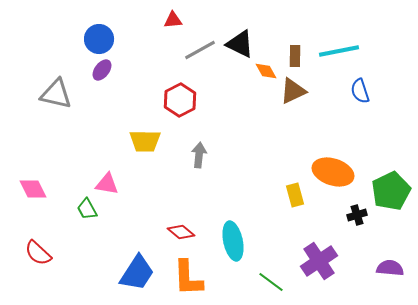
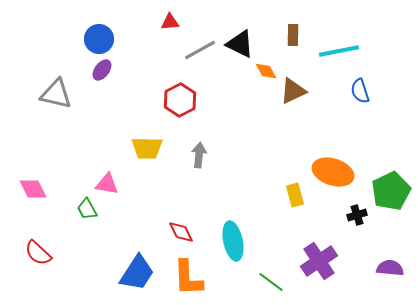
red triangle: moved 3 px left, 2 px down
brown rectangle: moved 2 px left, 21 px up
yellow trapezoid: moved 2 px right, 7 px down
red diamond: rotated 24 degrees clockwise
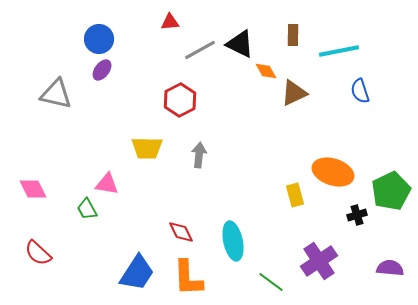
brown triangle: moved 1 px right, 2 px down
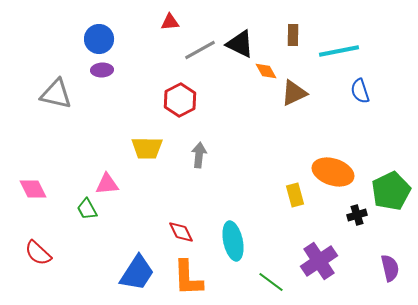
purple ellipse: rotated 50 degrees clockwise
pink triangle: rotated 15 degrees counterclockwise
purple semicircle: rotated 72 degrees clockwise
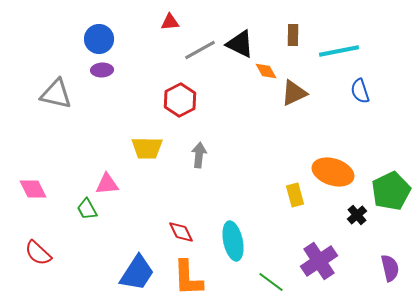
black cross: rotated 24 degrees counterclockwise
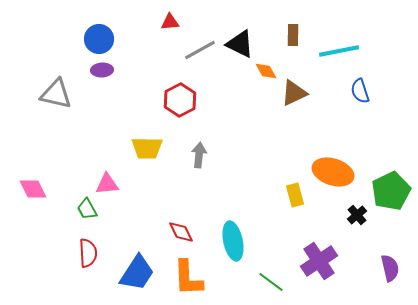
red semicircle: moved 50 px right; rotated 136 degrees counterclockwise
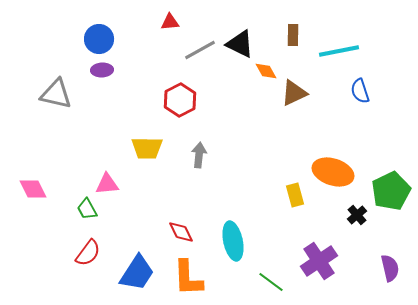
red semicircle: rotated 40 degrees clockwise
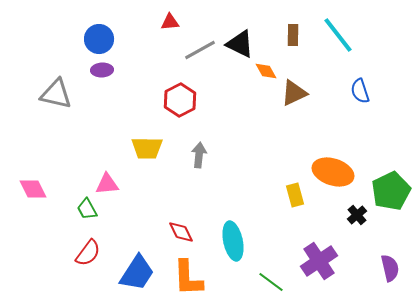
cyan line: moved 1 px left, 16 px up; rotated 63 degrees clockwise
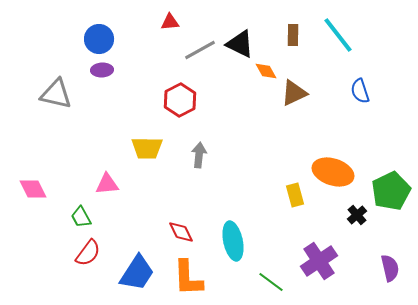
green trapezoid: moved 6 px left, 8 px down
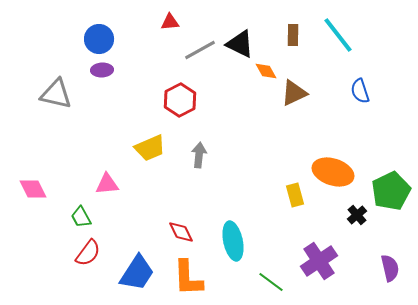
yellow trapezoid: moved 3 px right; rotated 24 degrees counterclockwise
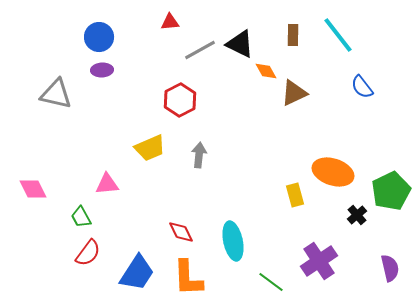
blue circle: moved 2 px up
blue semicircle: moved 2 px right, 4 px up; rotated 20 degrees counterclockwise
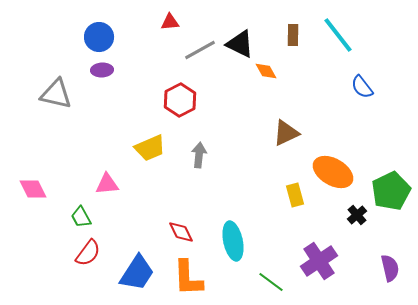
brown triangle: moved 8 px left, 40 px down
orange ellipse: rotated 12 degrees clockwise
